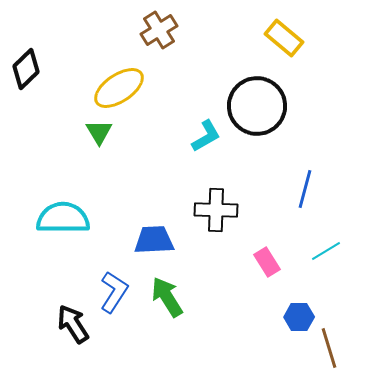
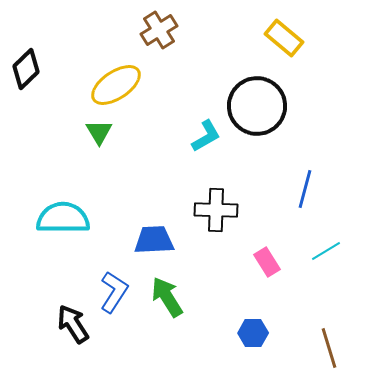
yellow ellipse: moved 3 px left, 3 px up
blue hexagon: moved 46 px left, 16 px down
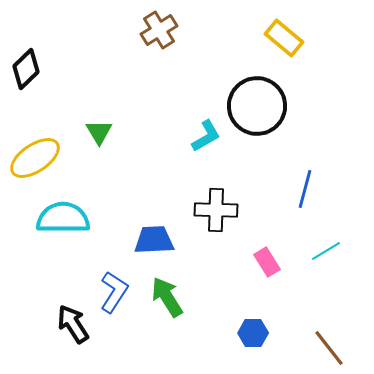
yellow ellipse: moved 81 px left, 73 px down
brown line: rotated 21 degrees counterclockwise
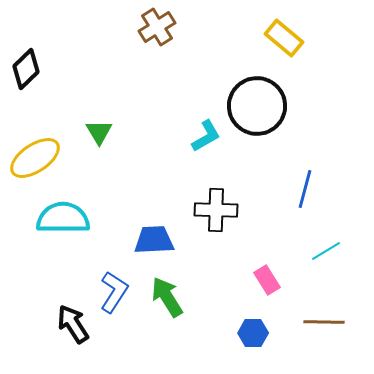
brown cross: moved 2 px left, 3 px up
pink rectangle: moved 18 px down
brown line: moved 5 px left, 26 px up; rotated 51 degrees counterclockwise
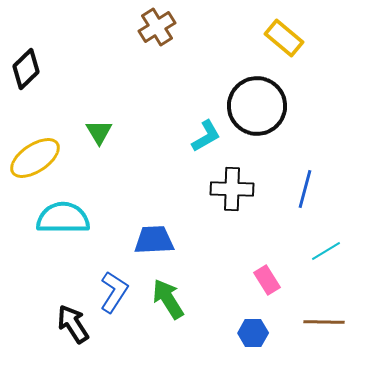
black cross: moved 16 px right, 21 px up
green arrow: moved 1 px right, 2 px down
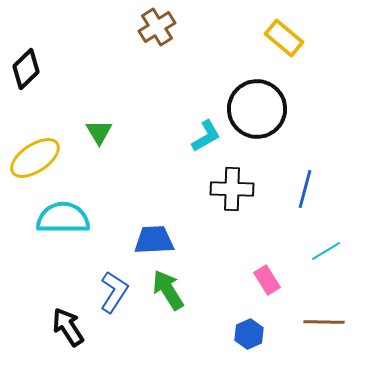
black circle: moved 3 px down
green arrow: moved 9 px up
black arrow: moved 5 px left, 3 px down
blue hexagon: moved 4 px left, 1 px down; rotated 24 degrees counterclockwise
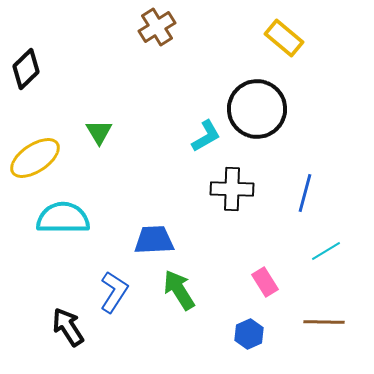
blue line: moved 4 px down
pink rectangle: moved 2 px left, 2 px down
green arrow: moved 11 px right
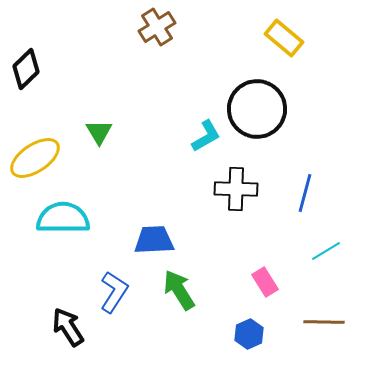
black cross: moved 4 px right
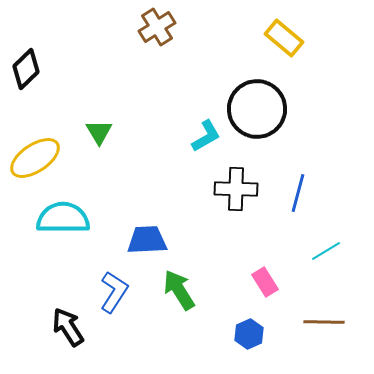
blue line: moved 7 px left
blue trapezoid: moved 7 px left
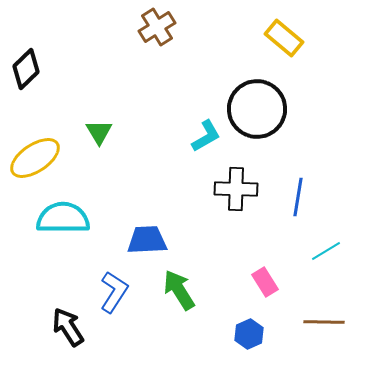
blue line: moved 4 px down; rotated 6 degrees counterclockwise
